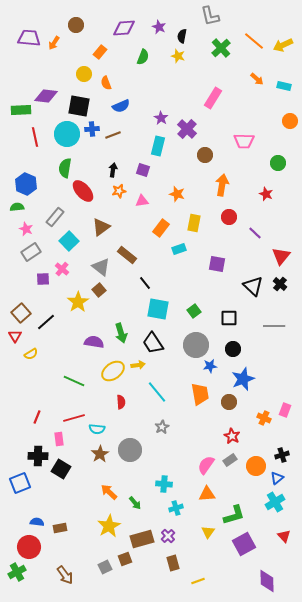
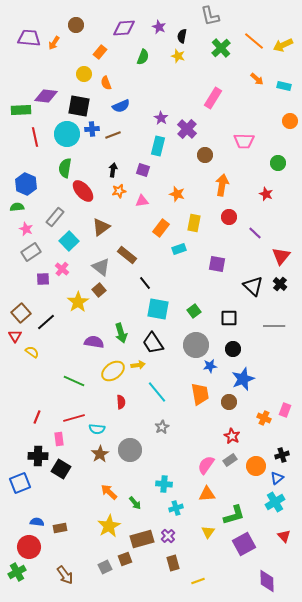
yellow semicircle at (31, 354): moved 1 px right, 2 px up; rotated 112 degrees counterclockwise
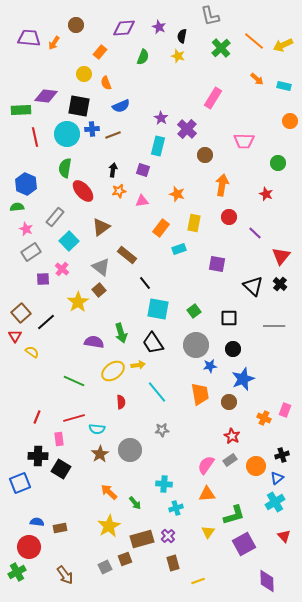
gray star at (162, 427): moved 3 px down; rotated 24 degrees clockwise
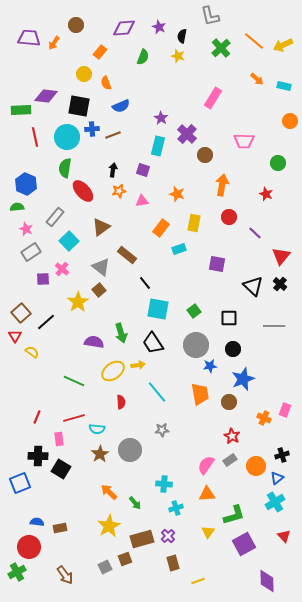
purple cross at (187, 129): moved 5 px down
cyan circle at (67, 134): moved 3 px down
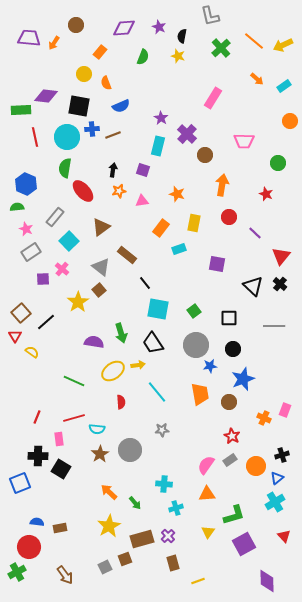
cyan rectangle at (284, 86): rotated 48 degrees counterclockwise
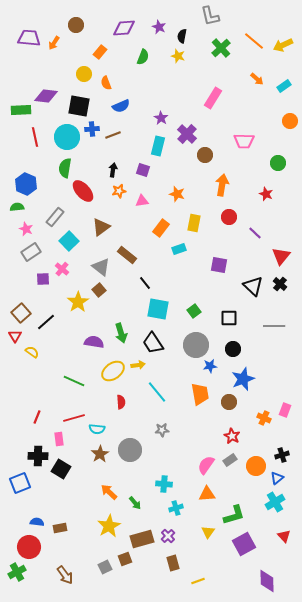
purple square at (217, 264): moved 2 px right, 1 px down
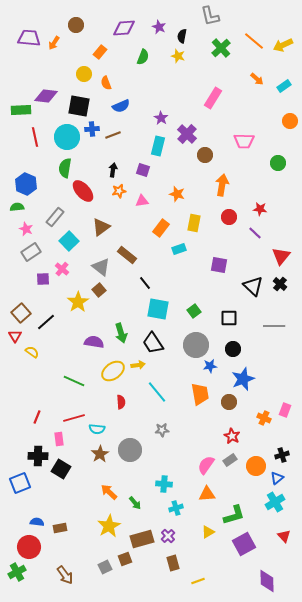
red star at (266, 194): moved 6 px left, 15 px down; rotated 16 degrees counterclockwise
yellow triangle at (208, 532): rotated 24 degrees clockwise
